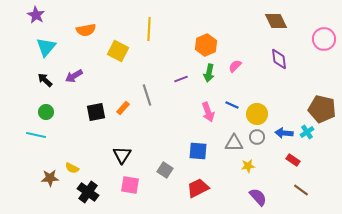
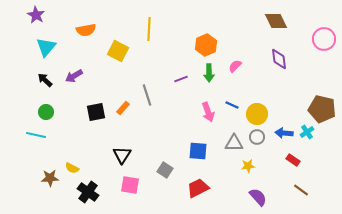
green arrow: rotated 12 degrees counterclockwise
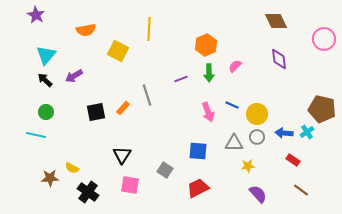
cyan triangle: moved 8 px down
purple semicircle: moved 3 px up
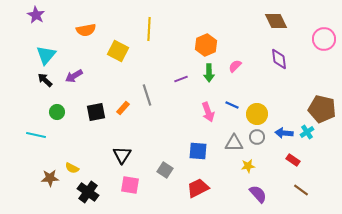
green circle: moved 11 px right
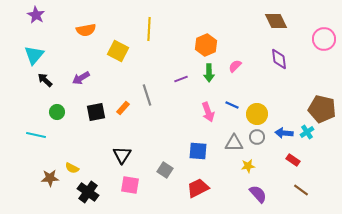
cyan triangle: moved 12 px left
purple arrow: moved 7 px right, 2 px down
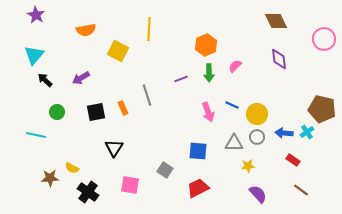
orange rectangle: rotated 64 degrees counterclockwise
black triangle: moved 8 px left, 7 px up
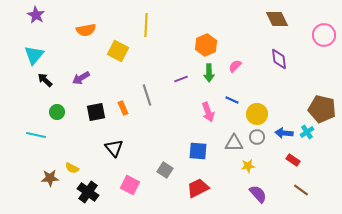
brown diamond: moved 1 px right, 2 px up
yellow line: moved 3 px left, 4 px up
pink circle: moved 4 px up
blue line: moved 5 px up
black triangle: rotated 12 degrees counterclockwise
pink square: rotated 18 degrees clockwise
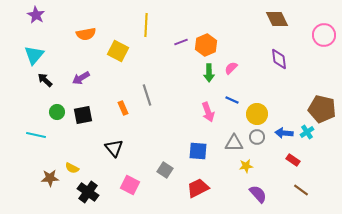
orange semicircle: moved 4 px down
pink semicircle: moved 4 px left, 2 px down
purple line: moved 37 px up
black square: moved 13 px left, 3 px down
yellow star: moved 2 px left
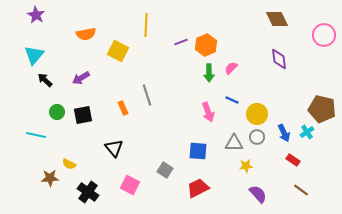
blue arrow: rotated 120 degrees counterclockwise
yellow semicircle: moved 3 px left, 4 px up
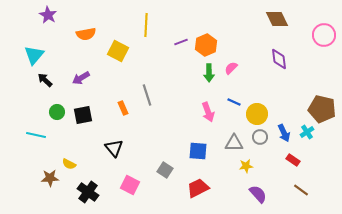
purple star: moved 12 px right
blue line: moved 2 px right, 2 px down
gray circle: moved 3 px right
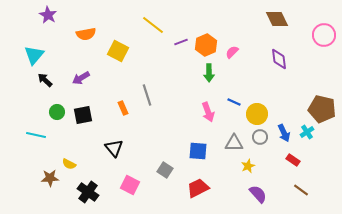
yellow line: moved 7 px right; rotated 55 degrees counterclockwise
pink semicircle: moved 1 px right, 16 px up
yellow star: moved 2 px right; rotated 16 degrees counterclockwise
